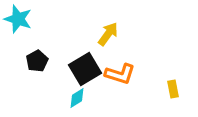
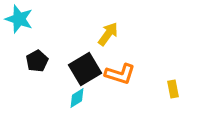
cyan star: moved 1 px right
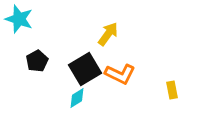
orange L-shape: rotated 8 degrees clockwise
yellow rectangle: moved 1 px left, 1 px down
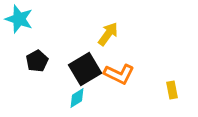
orange L-shape: moved 1 px left
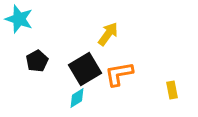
orange L-shape: rotated 144 degrees clockwise
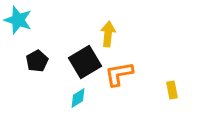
cyan star: moved 1 px left, 1 px down
yellow arrow: rotated 30 degrees counterclockwise
black square: moved 7 px up
cyan diamond: moved 1 px right
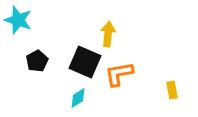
black square: rotated 36 degrees counterclockwise
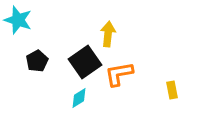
black square: rotated 32 degrees clockwise
cyan diamond: moved 1 px right
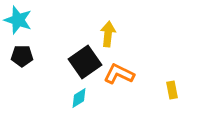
black pentagon: moved 15 px left, 5 px up; rotated 30 degrees clockwise
orange L-shape: rotated 36 degrees clockwise
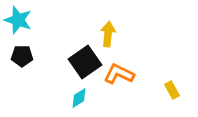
yellow rectangle: rotated 18 degrees counterclockwise
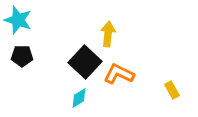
black square: rotated 12 degrees counterclockwise
